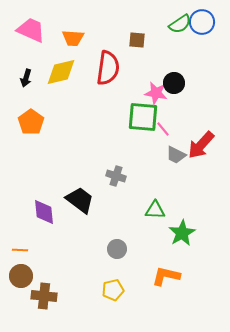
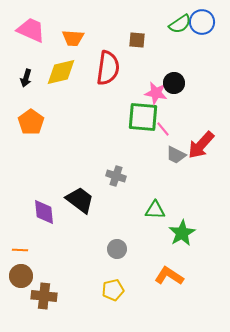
orange L-shape: moved 3 px right; rotated 20 degrees clockwise
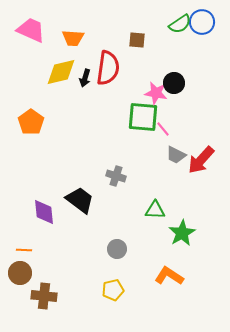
black arrow: moved 59 px right
red arrow: moved 15 px down
orange line: moved 4 px right
brown circle: moved 1 px left, 3 px up
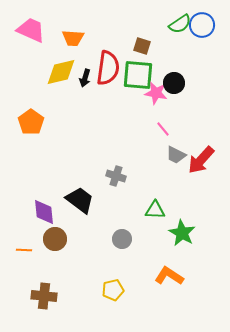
blue circle: moved 3 px down
brown square: moved 5 px right, 6 px down; rotated 12 degrees clockwise
green square: moved 5 px left, 42 px up
green star: rotated 12 degrees counterclockwise
gray circle: moved 5 px right, 10 px up
brown circle: moved 35 px right, 34 px up
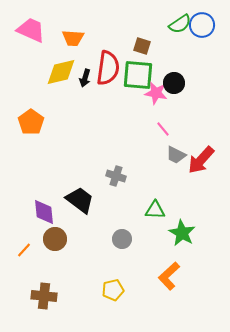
orange line: rotated 49 degrees counterclockwise
orange L-shape: rotated 76 degrees counterclockwise
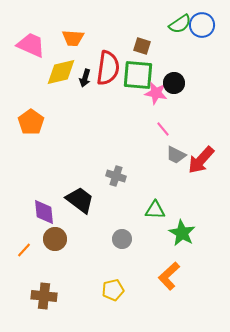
pink trapezoid: moved 15 px down
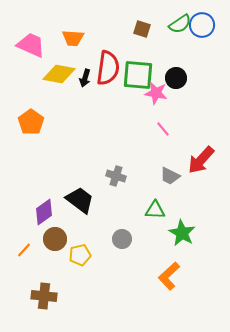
brown square: moved 17 px up
yellow diamond: moved 2 px left, 2 px down; rotated 24 degrees clockwise
black circle: moved 2 px right, 5 px up
gray trapezoid: moved 6 px left, 21 px down
purple diamond: rotated 60 degrees clockwise
yellow pentagon: moved 33 px left, 35 px up
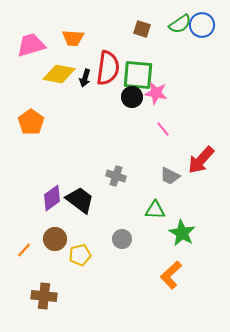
pink trapezoid: rotated 40 degrees counterclockwise
black circle: moved 44 px left, 19 px down
purple diamond: moved 8 px right, 14 px up
orange L-shape: moved 2 px right, 1 px up
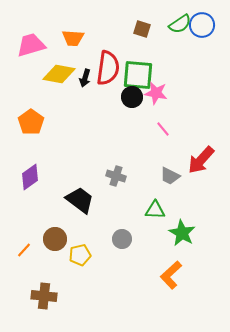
purple diamond: moved 22 px left, 21 px up
